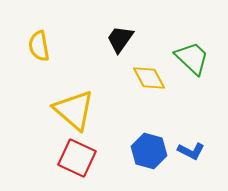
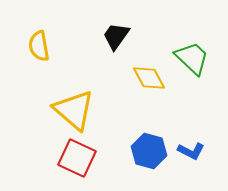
black trapezoid: moved 4 px left, 3 px up
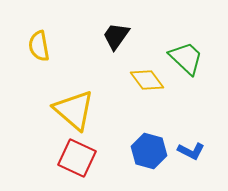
green trapezoid: moved 6 px left
yellow diamond: moved 2 px left, 2 px down; rotated 8 degrees counterclockwise
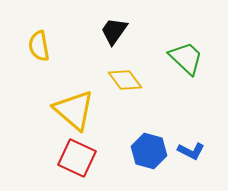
black trapezoid: moved 2 px left, 5 px up
yellow diamond: moved 22 px left
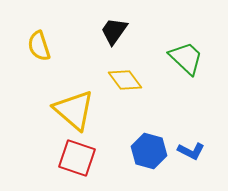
yellow semicircle: rotated 8 degrees counterclockwise
red square: rotated 6 degrees counterclockwise
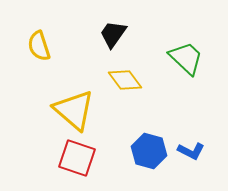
black trapezoid: moved 1 px left, 3 px down
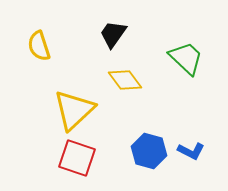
yellow triangle: rotated 36 degrees clockwise
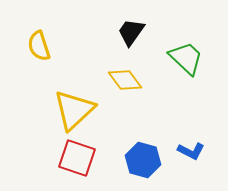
black trapezoid: moved 18 px right, 2 px up
blue hexagon: moved 6 px left, 9 px down
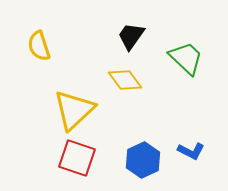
black trapezoid: moved 4 px down
blue hexagon: rotated 20 degrees clockwise
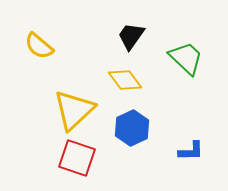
yellow semicircle: rotated 32 degrees counterclockwise
blue L-shape: rotated 28 degrees counterclockwise
blue hexagon: moved 11 px left, 32 px up
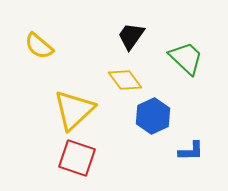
blue hexagon: moved 21 px right, 12 px up
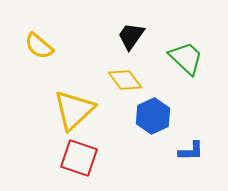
red square: moved 2 px right
